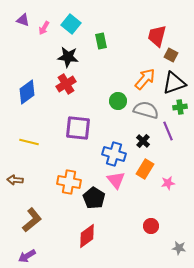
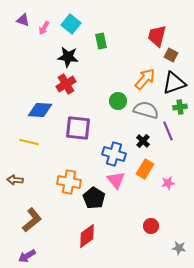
blue diamond: moved 13 px right, 18 px down; rotated 40 degrees clockwise
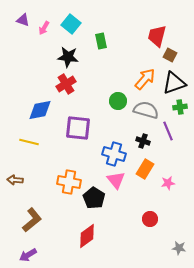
brown square: moved 1 px left
blue diamond: rotated 15 degrees counterclockwise
black cross: rotated 24 degrees counterclockwise
red circle: moved 1 px left, 7 px up
purple arrow: moved 1 px right, 1 px up
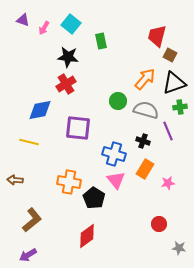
red circle: moved 9 px right, 5 px down
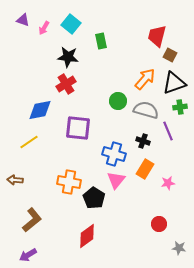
yellow line: rotated 48 degrees counterclockwise
pink triangle: rotated 18 degrees clockwise
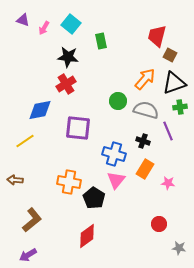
yellow line: moved 4 px left, 1 px up
pink star: rotated 16 degrees clockwise
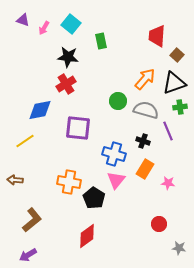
red trapezoid: rotated 10 degrees counterclockwise
brown square: moved 7 px right; rotated 16 degrees clockwise
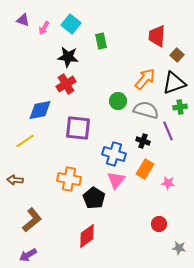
orange cross: moved 3 px up
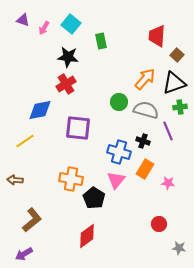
green circle: moved 1 px right, 1 px down
blue cross: moved 5 px right, 2 px up
orange cross: moved 2 px right
purple arrow: moved 4 px left, 1 px up
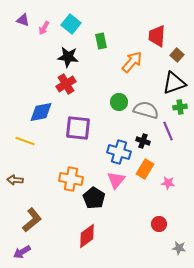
orange arrow: moved 13 px left, 17 px up
blue diamond: moved 1 px right, 2 px down
yellow line: rotated 54 degrees clockwise
purple arrow: moved 2 px left, 2 px up
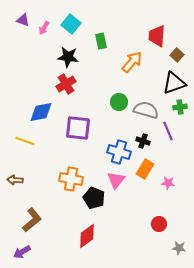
black pentagon: rotated 10 degrees counterclockwise
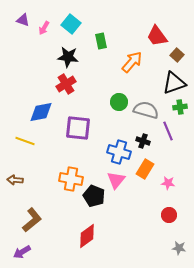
red trapezoid: rotated 40 degrees counterclockwise
black pentagon: moved 2 px up
red circle: moved 10 px right, 9 px up
